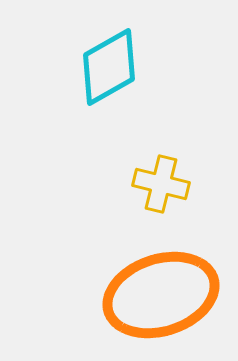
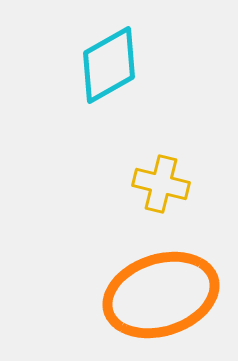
cyan diamond: moved 2 px up
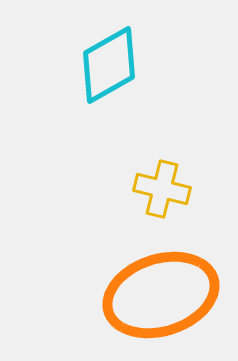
yellow cross: moved 1 px right, 5 px down
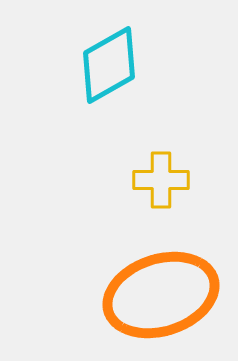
yellow cross: moved 1 px left, 9 px up; rotated 14 degrees counterclockwise
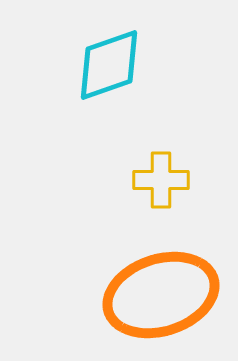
cyan diamond: rotated 10 degrees clockwise
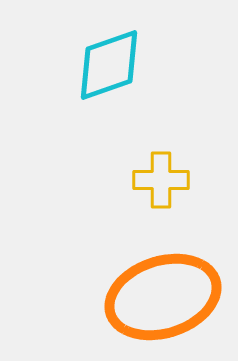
orange ellipse: moved 2 px right, 2 px down
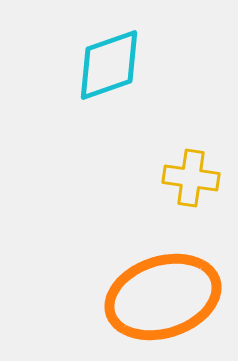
yellow cross: moved 30 px right, 2 px up; rotated 8 degrees clockwise
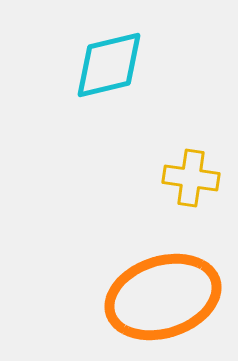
cyan diamond: rotated 6 degrees clockwise
